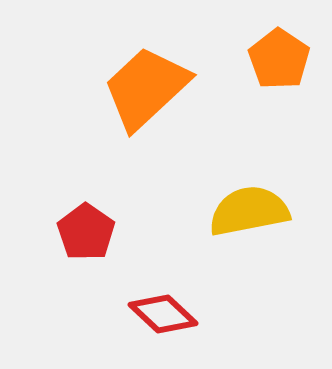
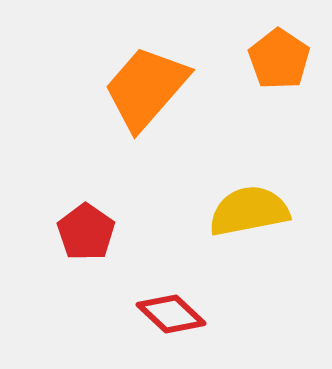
orange trapezoid: rotated 6 degrees counterclockwise
red diamond: moved 8 px right
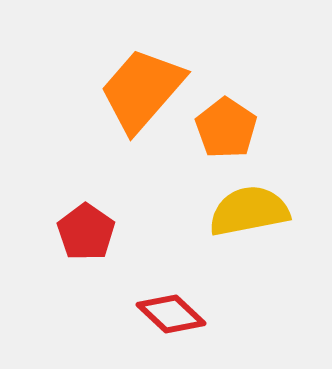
orange pentagon: moved 53 px left, 69 px down
orange trapezoid: moved 4 px left, 2 px down
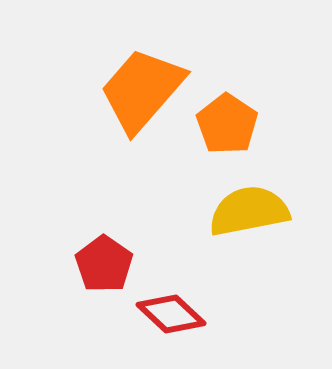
orange pentagon: moved 1 px right, 4 px up
red pentagon: moved 18 px right, 32 px down
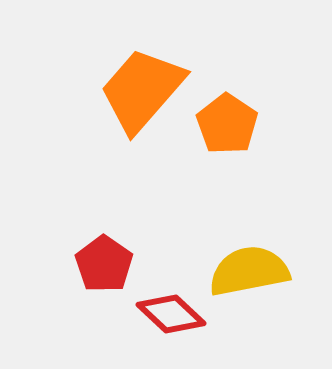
yellow semicircle: moved 60 px down
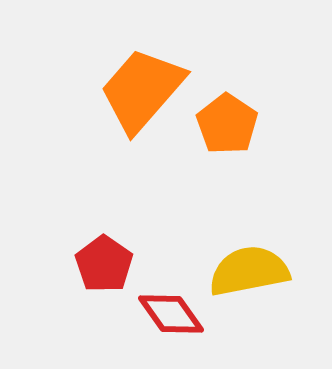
red diamond: rotated 12 degrees clockwise
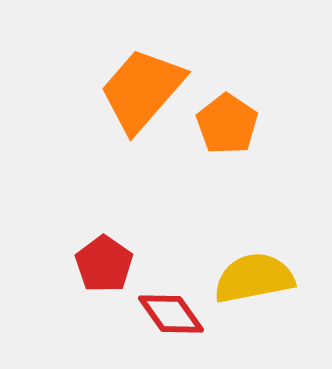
yellow semicircle: moved 5 px right, 7 px down
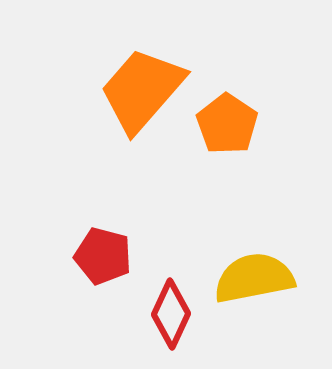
red pentagon: moved 1 px left, 8 px up; rotated 20 degrees counterclockwise
red diamond: rotated 60 degrees clockwise
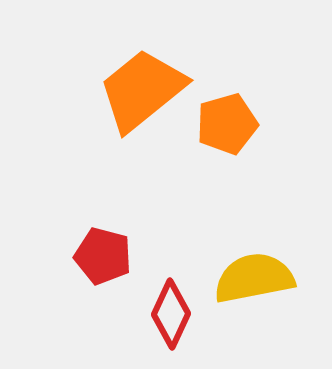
orange trapezoid: rotated 10 degrees clockwise
orange pentagon: rotated 22 degrees clockwise
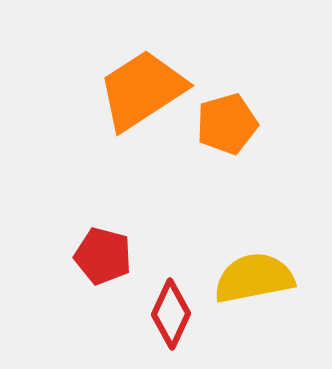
orange trapezoid: rotated 6 degrees clockwise
